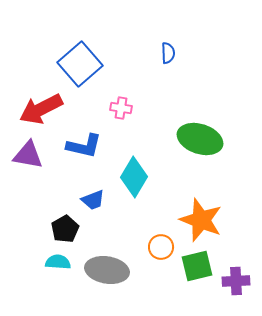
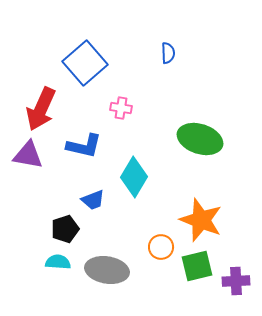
blue square: moved 5 px right, 1 px up
red arrow: rotated 39 degrees counterclockwise
black pentagon: rotated 12 degrees clockwise
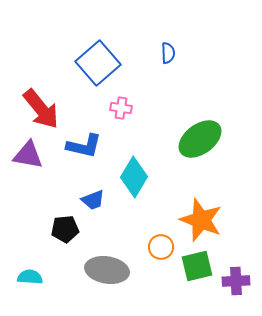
blue square: moved 13 px right
red arrow: rotated 63 degrees counterclockwise
green ellipse: rotated 54 degrees counterclockwise
black pentagon: rotated 12 degrees clockwise
cyan semicircle: moved 28 px left, 15 px down
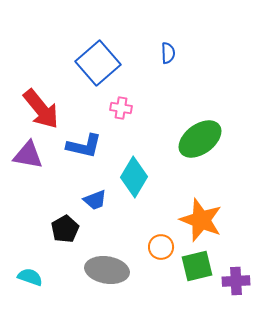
blue trapezoid: moved 2 px right
black pentagon: rotated 24 degrees counterclockwise
cyan semicircle: rotated 15 degrees clockwise
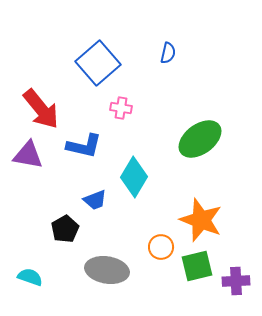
blue semicircle: rotated 15 degrees clockwise
